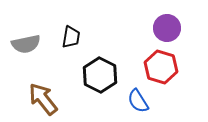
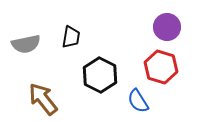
purple circle: moved 1 px up
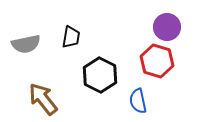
red hexagon: moved 4 px left, 6 px up
blue semicircle: rotated 20 degrees clockwise
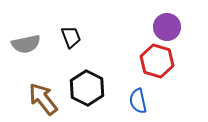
black trapezoid: rotated 30 degrees counterclockwise
black hexagon: moved 13 px left, 13 px down
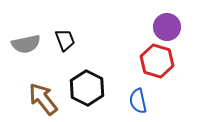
black trapezoid: moved 6 px left, 3 px down
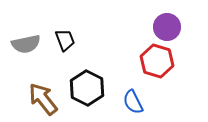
blue semicircle: moved 5 px left, 1 px down; rotated 15 degrees counterclockwise
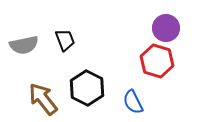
purple circle: moved 1 px left, 1 px down
gray semicircle: moved 2 px left, 1 px down
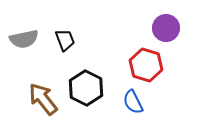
gray semicircle: moved 6 px up
red hexagon: moved 11 px left, 4 px down
black hexagon: moved 1 px left
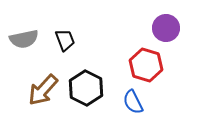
brown arrow: moved 9 px up; rotated 100 degrees counterclockwise
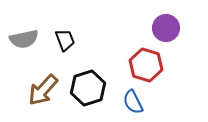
black hexagon: moved 2 px right; rotated 16 degrees clockwise
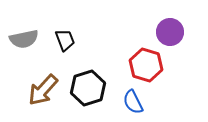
purple circle: moved 4 px right, 4 px down
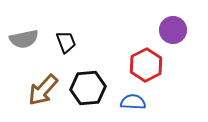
purple circle: moved 3 px right, 2 px up
black trapezoid: moved 1 px right, 2 px down
red hexagon: rotated 16 degrees clockwise
black hexagon: rotated 12 degrees clockwise
blue semicircle: rotated 120 degrees clockwise
